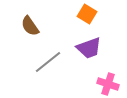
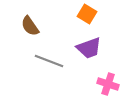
gray line: moved 1 px right, 1 px up; rotated 60 degrees clockwise
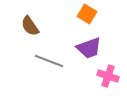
pink cross: moved 8 px up
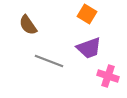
brown semicircle: moved 2 px left, 1 px up
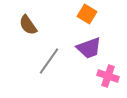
gray line: rotated 76 degrees counterclockwise
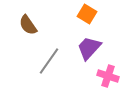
purple trapezoid: rotated 152 degrees clockwise
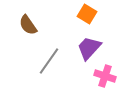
pink cross: moved 3 px left
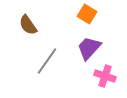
gray line: moved 2 px left
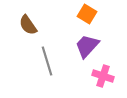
purple trapezoid: moved 2 px left, 2 px up
gray line: rotated 52 degrees counterclockwise
pink cross: moved 2 px left
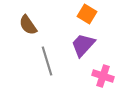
purple trapezoid: moved 4 px left, 1 px up
